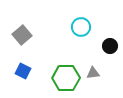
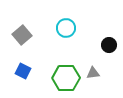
cyan circle: moved 15 px left, 1 px down
black circle: moved 1 px left, 1 px up
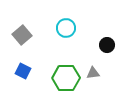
black circle: moved 2 px left
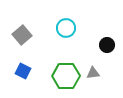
green hexagon: moved 2 px up
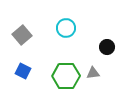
black circle: moved 2 px down
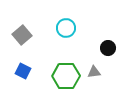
black circle: moved 1 px right, 1 px down
gray triangle: moved 1 px right, 1 px up
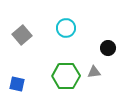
blue square: moved 6 px left, 13 px down; rotated 14 degrees counterclockwise
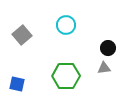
cyan circle: moved 3 px up
gray triangle: moved 10 px right, 4 px up
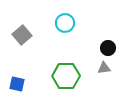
cyan circle: moved 1 px left, 2 px up
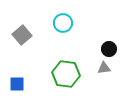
cyan circle: moved 2 px left
black circle: moved 1 px right, 1 px down
green hexagon: moved 2 px up; rotated 8 degrees clockwise
blue square: rotated 14 degrees counterclockwise
